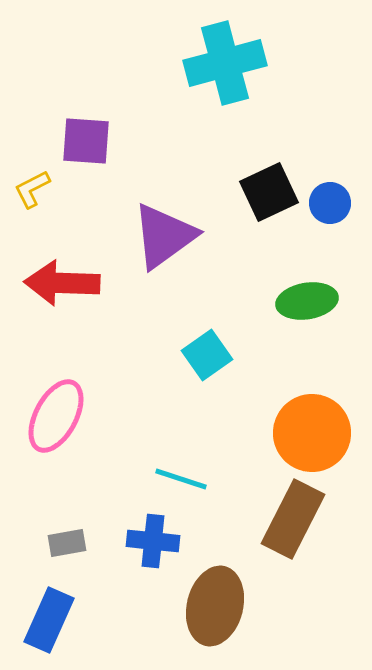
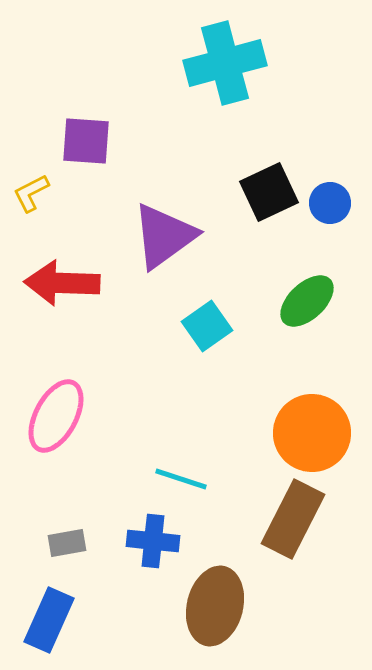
yellow L-shape: moved 1 px left, 4 px down
green ellipse: rotated 34 degrees counterclockwise
cyan square: moved 29 px up
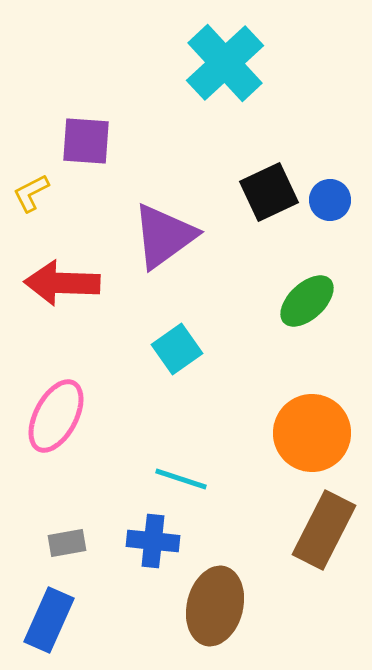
cyan cross: rotated 28 degrees counterclockwise
blue circle: moved 3 px up
cyan square: moved 30 px left, 23 px down
brown rectangle: moved 31 px right, 11 px down
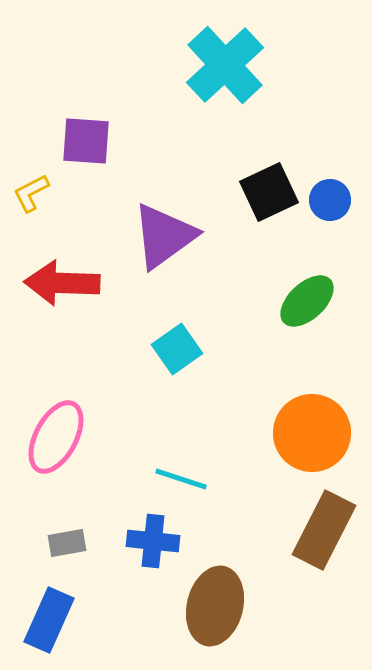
cyan cross: moved 2 px down
pink ellipse: moved 21 px down
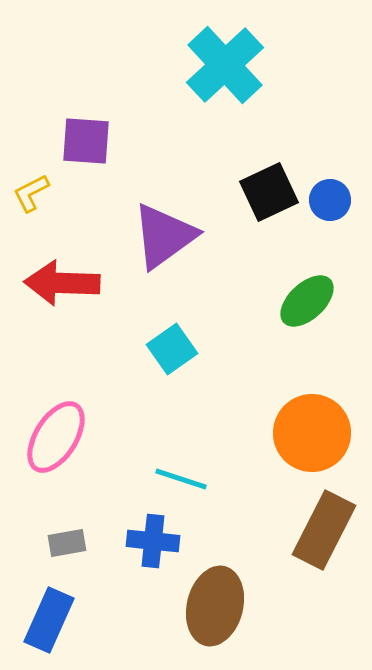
cyan square: moved 5 px left
pink ellipse: rotated 4 degrees clockwise
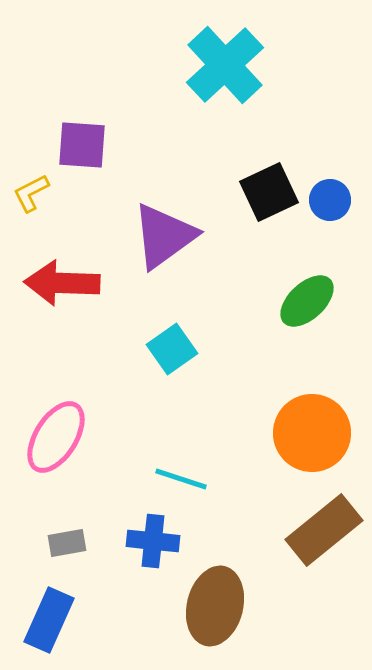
purple square: moved 4 px left, 4 px down
brown rectangle: rotated 24 degrees clockwise
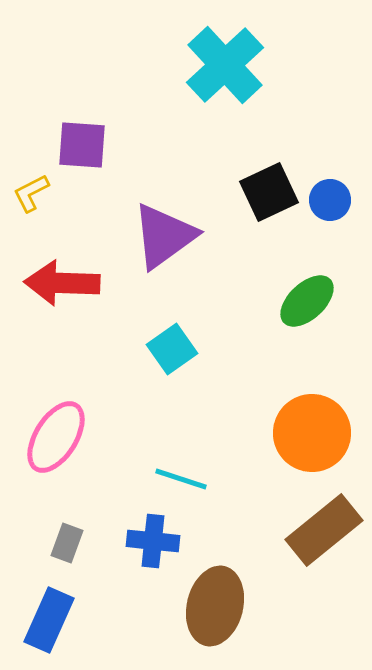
gray rectangle: rotated 60 degrees counterclockwise
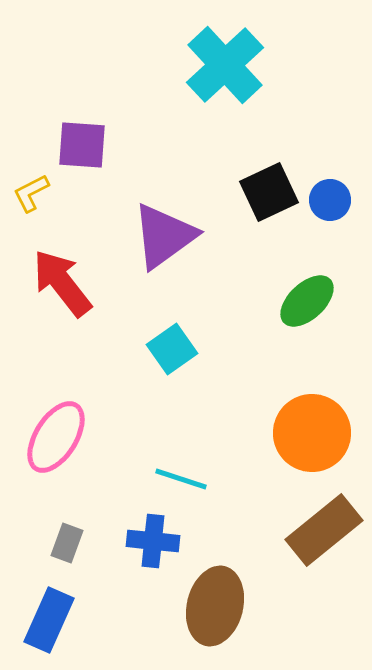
red arrow: rotated 50 degrees clockwise
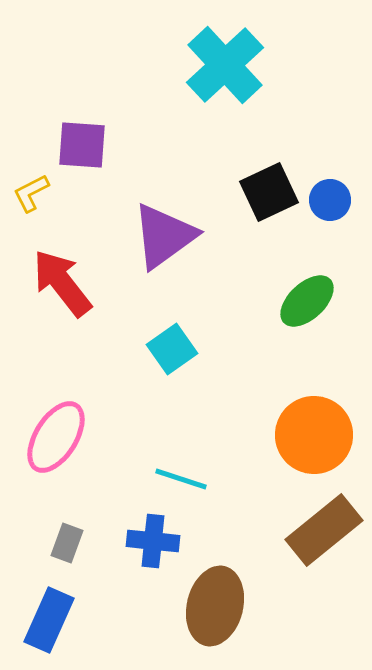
orange circle: moved 2 px right, 2 px down
